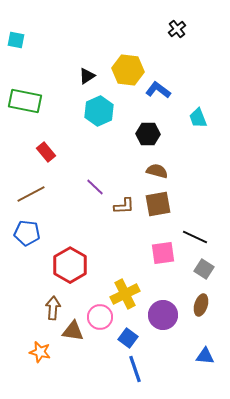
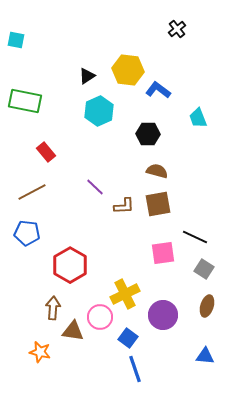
brown line: moved 1 px right, 2 px up
brown ellipse: moved 6 px right, 1 px down
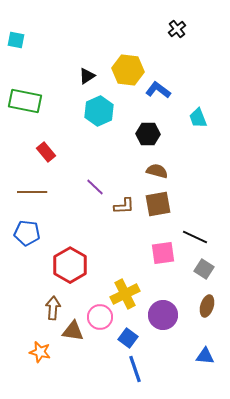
brown line: rotated 28 degrees clockwise
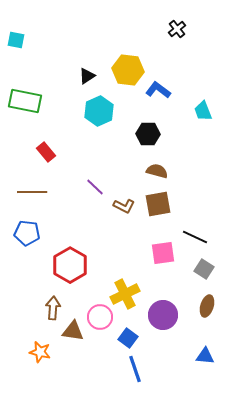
cyan trapezoid: moved 5 px right, 7 px up
brown L-shape: rotated 30 degrees clockwise
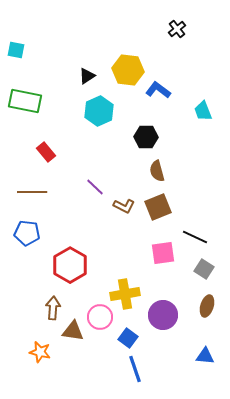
cyan square: moved 10 px down
black hexagon: moved 2 px left, 3 px down
brown semicircle: rotated 120 degrees counterclockwise
brown square: moved 3 px down; rotated 12 degrees counterclockwise
yellow cross: rotated 16 degrees clockwise
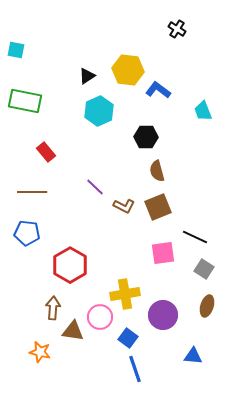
black cross: rotated 18 degrees counterclockwise
blue triangle: moved 12 px left
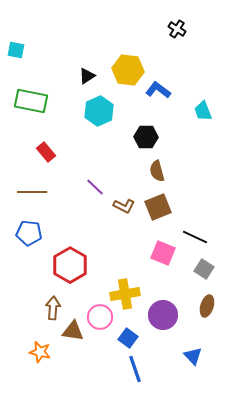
green rectangle: moved 6 px right
blue pentagon: moved 2 px right
pink square: rotated 30 degrees clockwise
blue triangle: rotated 42 degrees clockwise
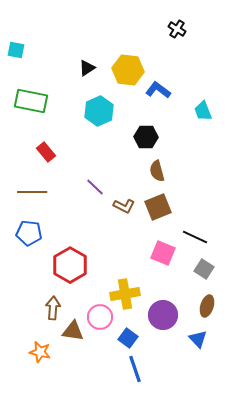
black triangle: moved 8 px up
blue triangle: moved 5 px right, 17 px up
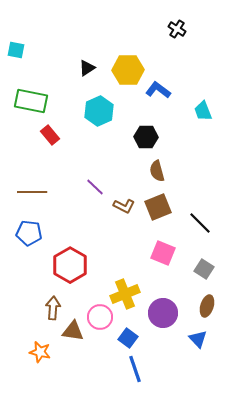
yellow hexagon: rotated 8 degrees counterclockwise
red rectangle: moved 4 px right, 17 px up
black line: moved 5 px right, 14 px up; rotated 20 degrees clockwise
yellow cross: rotated 12 degrees counterclockwise
purple circle: moved 2 px up
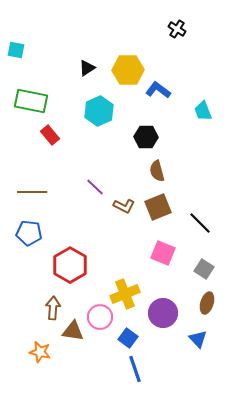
brown ellipse: moved 3 px up
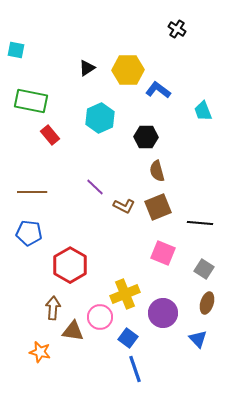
cyan hexagon: moved 1 px right, 7 px down
black line: rotated 40 degrees counterclockwise
